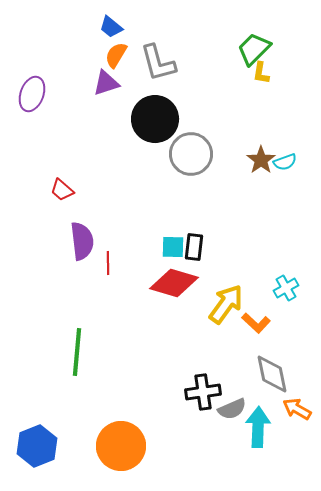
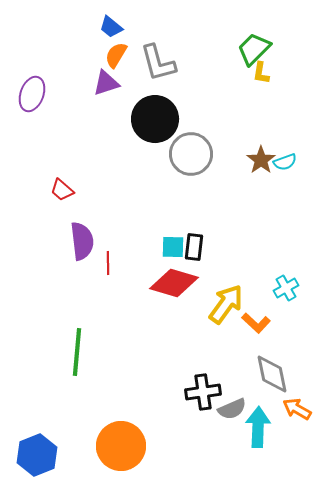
blue hexagon: moved 9 px down
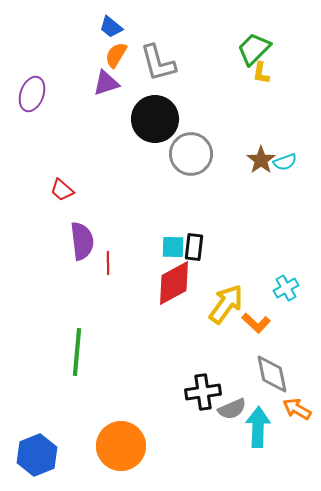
red diamond: rotated 45 degrees counterclockwise
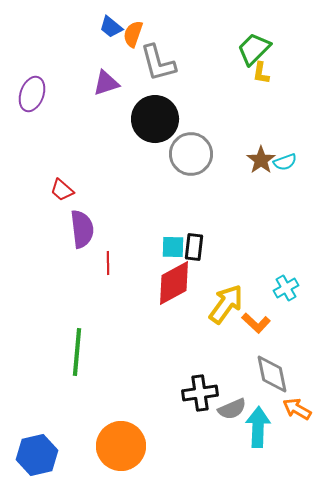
orange semicircle: moved 17 px right, 21 px up; rotated 12 degrees counterclockwise
purple semicircle: moved 12 px up
black cross: moved 3 px left, 1 px down
blue hexagon: rotated 9 degrees clockwise
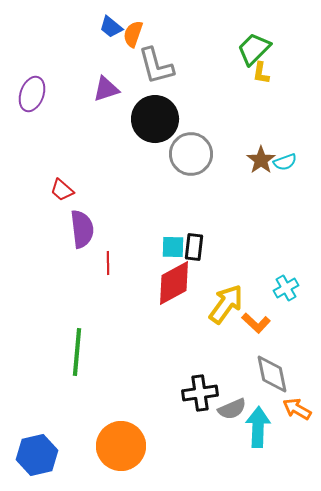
gray L-shape: moved 2 px left, 3 px down
purple triangle: moved 6 px down
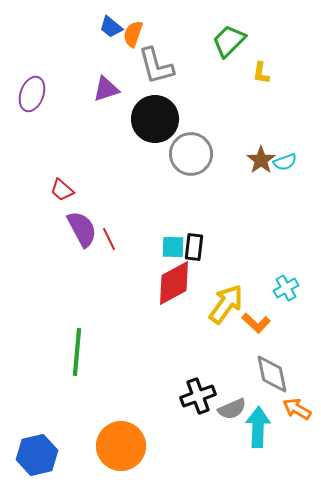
green trapezoid: moved 25 px left, 8 px up
purple semicircle: rotated 21 degrees counterclockwise
red line: moved 1 px right, 24 px up; rotated 25 degrees counterclockwise
black cross: moved 2 px left, 3 px down; rotated 12 degrees counterclockwise
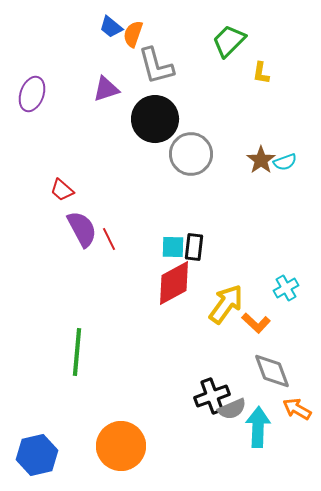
gray diamond: moved 3 px up; rotated 9 degrees counterclockwise
black cross: moved 14 px right
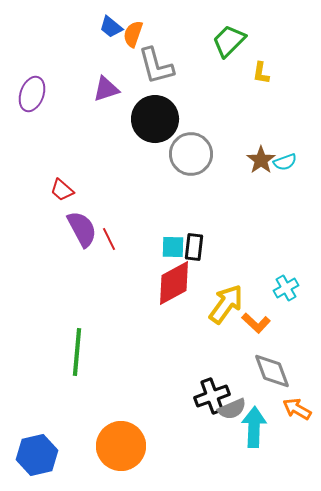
cyan arrow: moved 4 px left
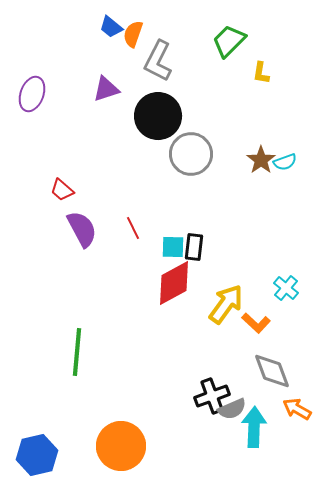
gray L-shape: moved 2 px right, 5 px up; rotated 42 degrees clockwise
black circle: moved 3 px right, 3 px up
red line: moved 24 px right, 11 px up
cyan cross: rotated 20 degrees counterclockwise
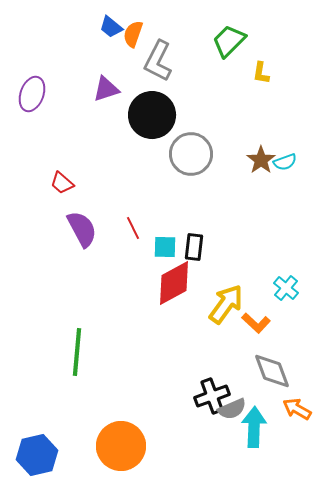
black circle: moved 6 px left, 1 px up
red trapezoid: moved 7 px up
cyan square: moved 8 px left
